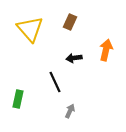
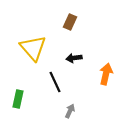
yellow triangle: moved 3 px right, 19 px down
orange arrow: moved 24 px down
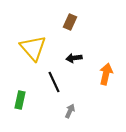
black line: moved 1 px left
green rectangle: moved 2 px right, 1 px down
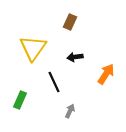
yellow triangle: rotated 16 degrees clockwise
black arrow: moved 1 px right, 1 px up
orange arrow: rotated 20 degrees clockwise
green rectangle: rotated 12 degrees clockwise
